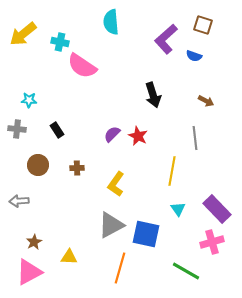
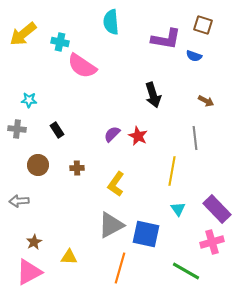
purple L-shape: rotated 128 degrees counterclockwise
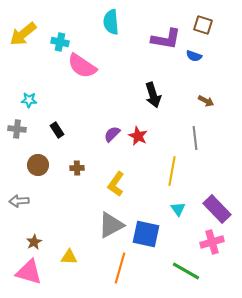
pink triangle: rotated 44 degrees clockwise
